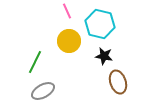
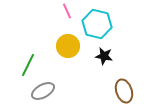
cyan hexagon: moved 3 px left
yellow circle: moved 1 px left, 5 px down
green line: moved 7 px left, 3 px down
brown ellipse: moved 6 px right, 9 px down
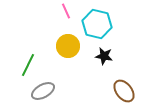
pink line: moved 1 px left
brown ellipse: rotated 20 degrees counterclockwise
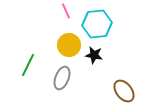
cyan hexagon: rotated 20 degrees counterclockwise
yellow circle: moved 1 px right, 1 px up
black star: moved 10 px left, 1 px up
gray ellipse: moved 19 px right, 13 px up; rotated 40 degrees counterclockwise
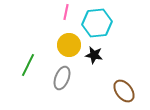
pink line: moved 1 px down; rotated 35 degrees clockwise
cyan hexagon: moved 1 px up
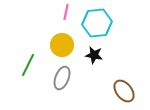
yellow circle: moved 7 px left
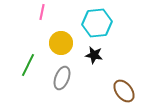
pink line: moved 24 px left
yellow circle: moved 1 px left, 2 px up
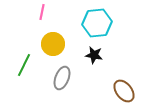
yellow circle: moved 8 px left, 1 px down
green line: moved 4 px left
